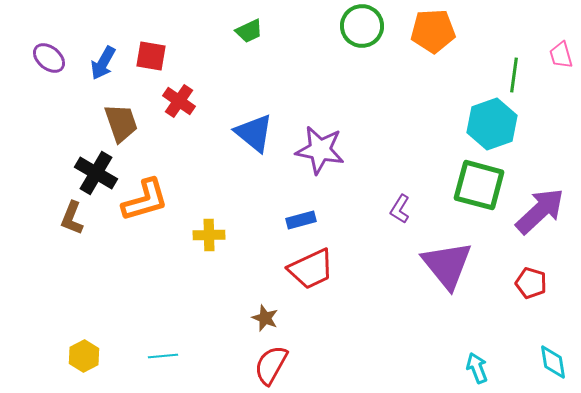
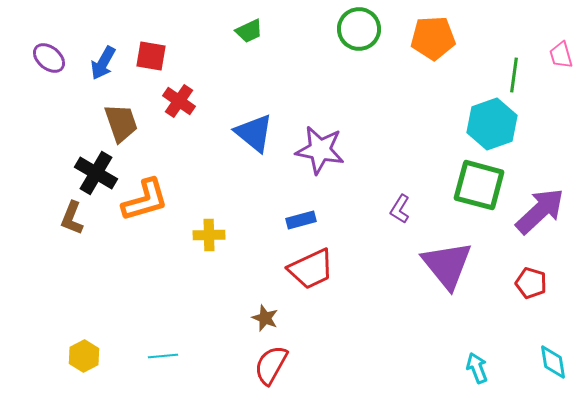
green circle: moved 3 px left, 3 px down
orange pentagon: moved 7 px down
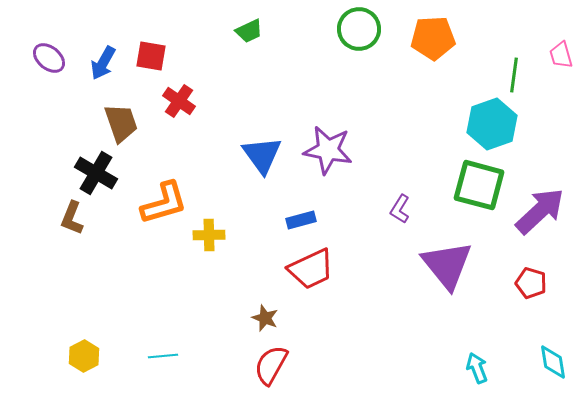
blue triangle: moved 8 px right, 22 px down; rotated 15 degrees clockwise
purple star: moved 8 px right
orange L-shape: moved 19 px right, 3 px down
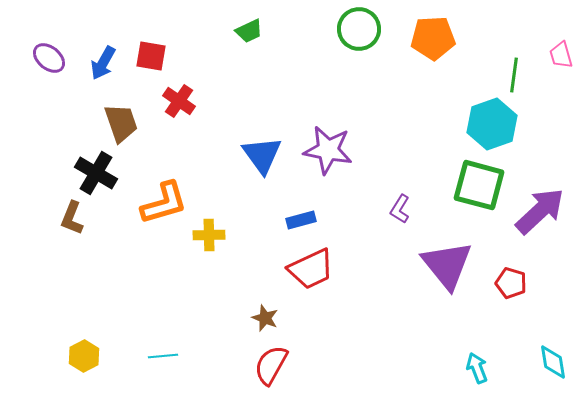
red pentagon: moved 20 px left
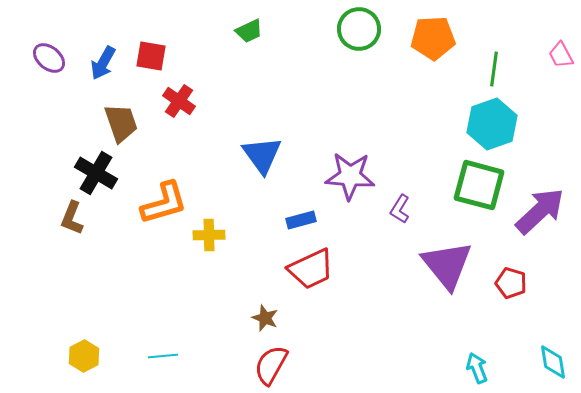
pink trapezoid: rotated 12 degrees counterclockwise
green line: moved 20 px left, 6 px up
purple star: moved 22 px right, 26 px down; rotated 6 degrees counterclockwise
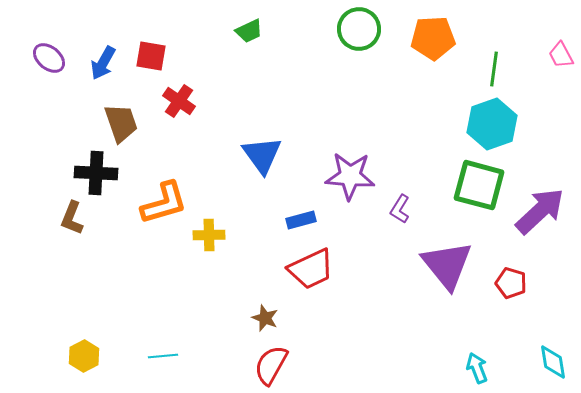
black cross: rotated 27 degrees counterclockwise
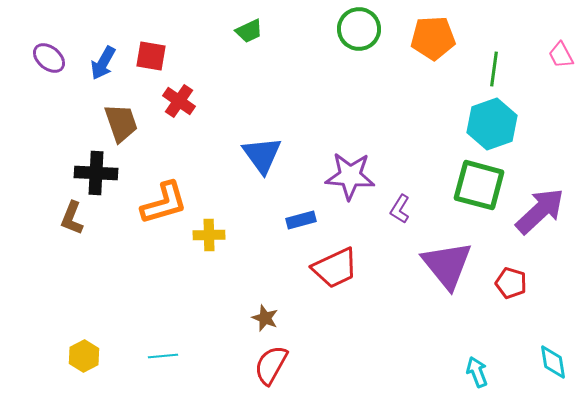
red trapezoid: moved 24 px right, 1 px up
cyan arrow: moved 4 px down
